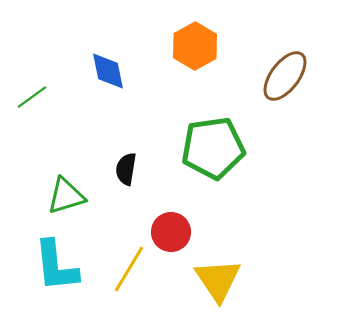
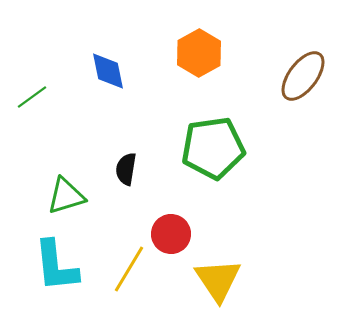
orange hexagon: moved 4 px right, 7 px down
brown ellipse: moved 18 px right
red circle: moved 2 px down
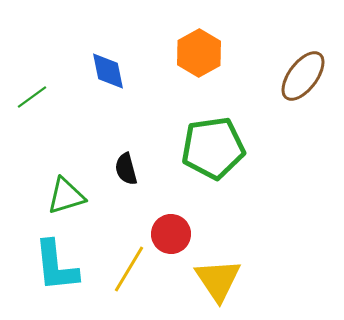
black semicircle: rotated 24 degrees counterclockwise
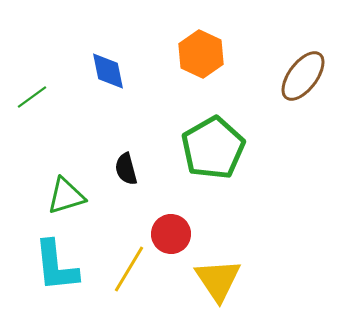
orange hexagon: moved 2 px right, 1 px down; rotated 6 degrees counterclockwise
green pentagon: rotated 22 degrees counterclockwise
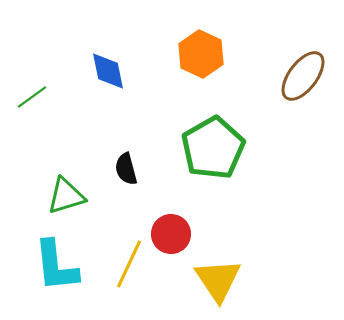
yellow line: moved 5 px up; rotated 6 degrees counterclockwise
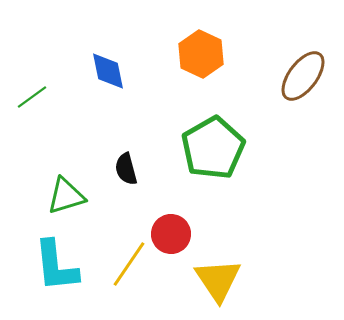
yellow line: rotated 9 degrees clockwise
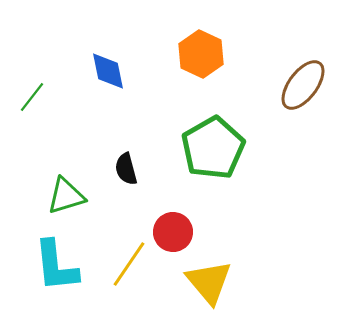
brown ellipse: moved 9 px down
green line: rotated 16 degrees counterclockwise
red circle: moved 2 px right, 2 px up
yellow triangle: moved 9 px left, 2 px down; rotated 6 degrees counterclockwise
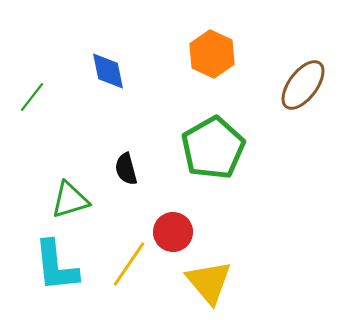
orange hexagon: moved 11 px right
green triangle: moved 4 px right, 4 px down
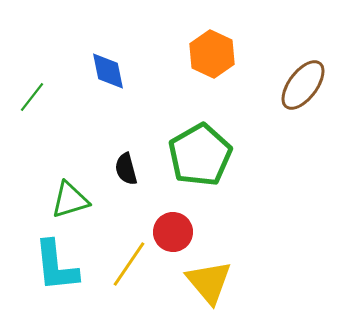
green pentagon: moved 13 px left, 7 px down
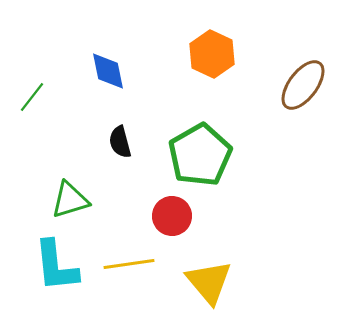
black semicircle: moved 6 px left, 27 px up
red circle: moved 1 px left, 16 px up
yellow line: rotated 48 degrees clockwise
